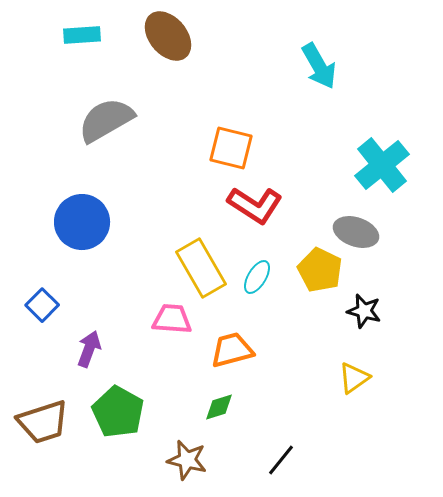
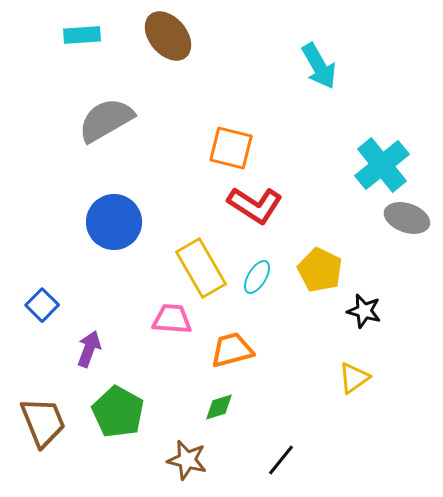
blue circle: moved 32 px right
gray ellipse: moved 51 px right, 14 px up
brown trapezoid: rotated 94 degrees counterclockwise
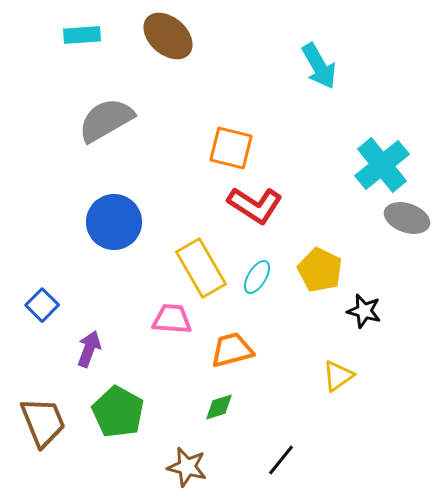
brown ellipse: rotated 9 degrees counterclockwise
yellow triangle: moved 16 px left, 2 px up
brown star: moved 7 px down
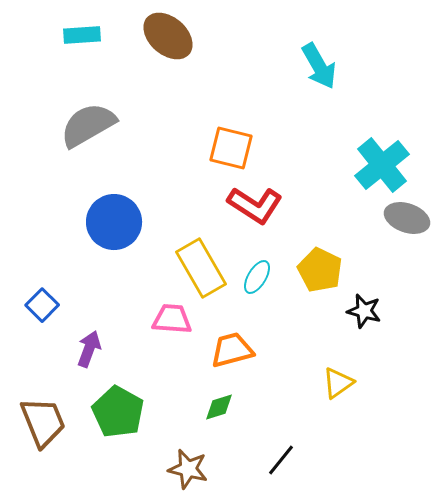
gray semicircle: moved 18 px left, 5 px down
yellow triangle: moved 7 px down
brown star: moved 1 px right, 2 px down
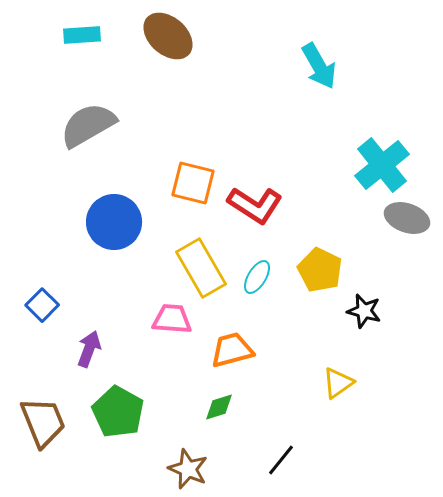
orange square: moved 38 px left, 35 px down
brown star: rotated 9 degrees clockwise
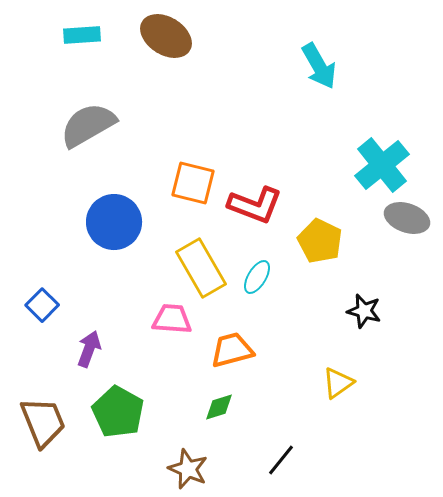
brown ellipse: moved 2 px left; rotated 9 degrees counterclockwise
red L-shape: rotated 12 degrees counterclockwise
yellow pentagon: moved 29 px up
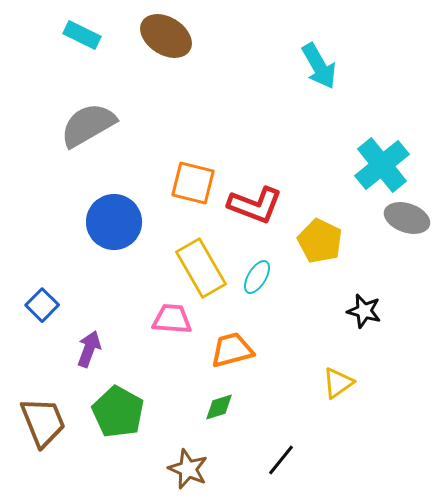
cyan rectangle: rotated 30 degrees clockwise
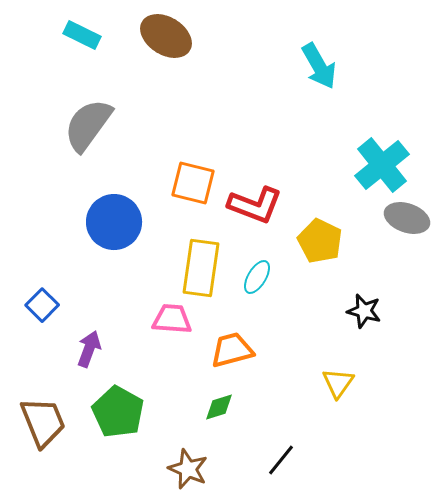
gray semicircle: rotated 24 degrees counterclockwise
yellow rectangle: rotated 38 degrees clockwise
yellow triangle: rotated 20 degrees counterclockwise
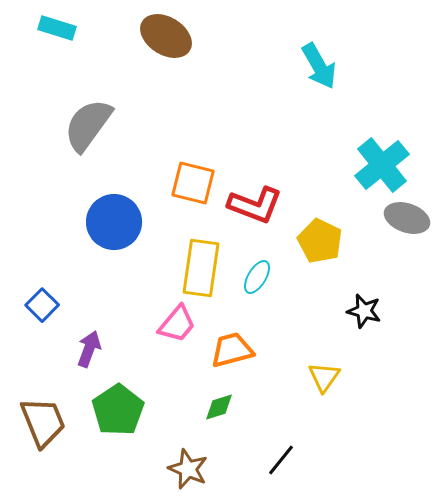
cyan rectangle: moved 25 px left, 7 px up; rotated 9 degrees counterclockwise
pink trapezoid: moved 5 px right, 5 px down; rotated 126 degrees clockwise
yellow triangle: moved 14 px left, 6 px up
green pentagon: moved 2 px up; rotated 9 degrees clockwise
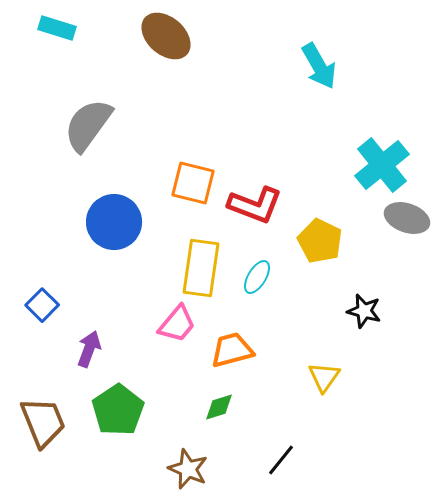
brown ellipse: rotated 9 degrees clockwise
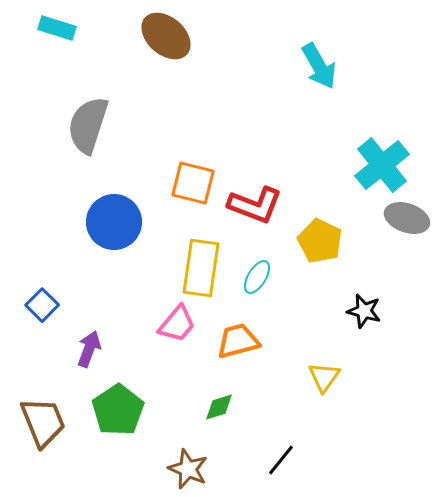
gray semicircle: rotated 18 degrees counterclockwise
orange trapezoid: moved 6 px right, 9 px up
